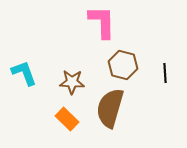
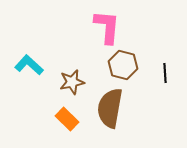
pink L-shape: moved 5 px right, 5 px down; rotated 6 degrees clockwise
cyan L-shape: moved 5 px right, 8 px up; rotated 28 degrees counterclockwise
brown star: rotated 15 degrees counterclockwise
brown semicircle: rotated 6 degrees counterclockwise
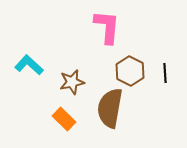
brown hexagon: moved 7 px right, 6 px down; rotated 12 degrees clockwise
orange rectangle: moved 3 px left
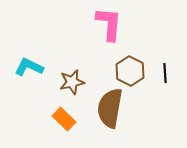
pink L-shape: moved 2 px right, 3 px up
cyan L-shape: moved 2 px down; rotated 16 degrees counterclockwise
